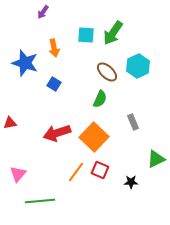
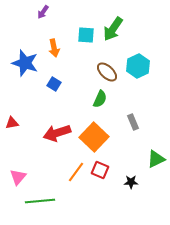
green arrow: moved 4 px up
red triangle: moved 2 px right
pink triangle: moved 3 px down
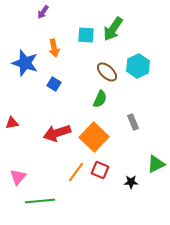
green triangle: moved 5 px down
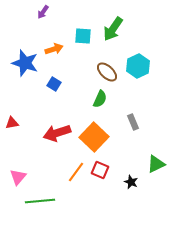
cyan square: moved 3 px left, 1 px down
orange arrow: moved 1 px down; rotated 96 degrees counterclockwise
black star: rotated 24 degrees clockwise
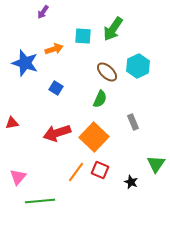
blue square: moved 2 px right, 4 px down
green triangle: rotated 30 degrees counterclockwise
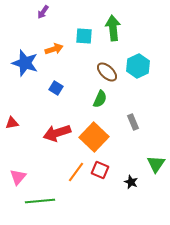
green arrow: moved 1 px up; rotated 140 degrees clockwise
cyan square: moved 1 px right
